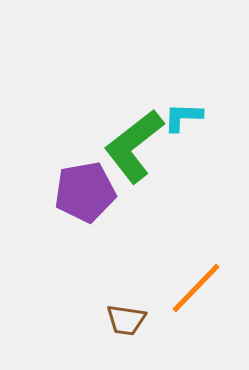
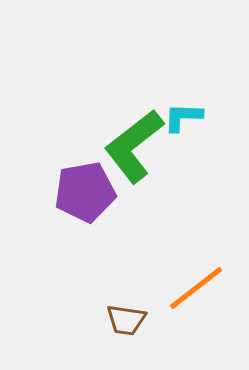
orange line: rotated 8 degrees clockwise
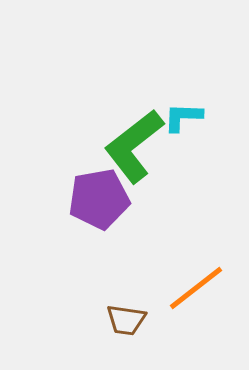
purple pentagon: moved 14 px right, 7 px down
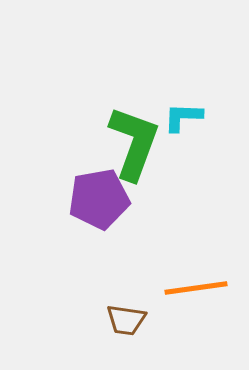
green L-shape: moved 3 px up; rotated 148 degrees clockwise
orange line: rotated 30 degrees clockwise
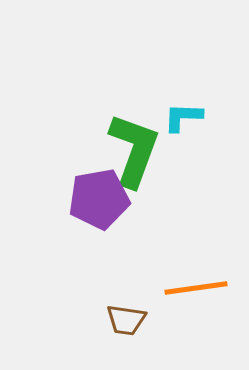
green L-shape: moved 7 px down
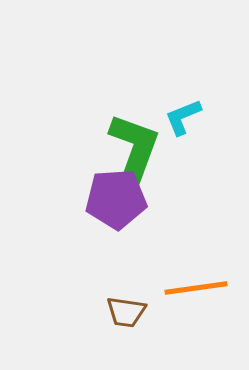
cyan L-shape: rotated 24 degrees counterclockwise
purple pentagon: moved 17 px right; rotated 6 degrees clockwise
brown trapezoid: moved 8 px up
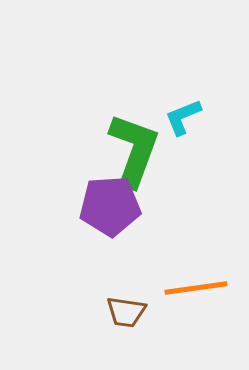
purple pentagon: moved 6 px left, 7 px down
